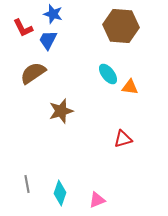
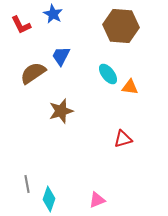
blue star: rotated 12 degrees clockwise
red L-shape: moved 2 px left, 3 px up
blue trapezoid: moved 13 px right, 16 px down
cyan diamond: moved 11 px left, 6 px down
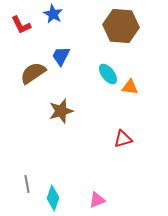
cyan diamond: moved 4 px right, 1 px up
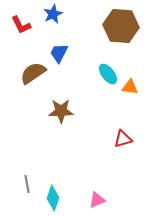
blue star: rotated 18 degrees clockwise
blue trapezoid: moved 2 px left, 3 px up
brown star: rotated 15 degrees clockwise
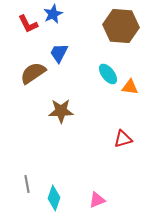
red L-shape: moved 7 px right, 1 px up
cyan diamond: moved 1 px right
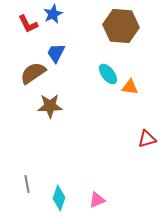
blue trapezoid: moved 3 px left
brown star: moved 11 px left, 5 px up
red triangle: moved 24 px right
cyan diamond: moved 5 px right
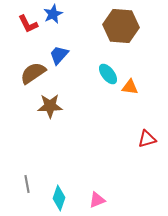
blue trapezoid: moved 3 px right, 2 px down; rotated 15 degrees clockwise
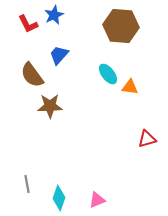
blue star: moved 1 px right, 1 px down
brown semicircle: moved 1 px left, 2 px down; rotated 92 degrees counterclockwise
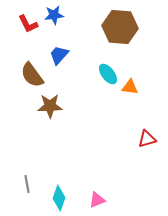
blue star: rotated 18 degrees clockwise
brown hexagon: moved 1 px left, 1 px down
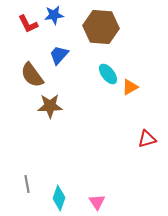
brown hexagon: moved 19 px left
orange triangle: rotated 36 degrees counterclockwise
pink triangle: moved 2 px down; rotated 42 degrees counterclockwise
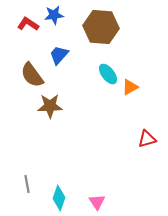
red L-shape: rotated 150 degrees clockwise
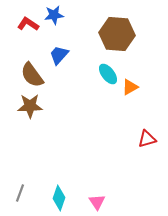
brown hexagon: moved 16 px right, 7 px down
brown star: moved 20 px left
gray line: moved 7 px left, 9 px down; rotated 30 degrees clockwise
